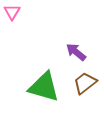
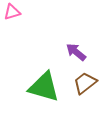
pink triangle: rotated 42 degrees clockwise
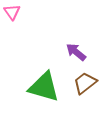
pink triangle: rotated 48 degrees counterclockwise
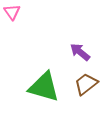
purple arrow: moved 4 px right
brown trapezoid: moved 1 px right, 1 px down
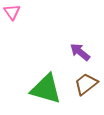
green triangle: moved 2 px right, 2 px down
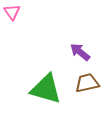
brown trapezoid: moved 1 px right, 1 px up; rotated 25 degrees clockwise
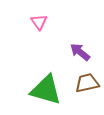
pink triangle: moved 27 px right, 10 px down
green triangle: moved 1 px down
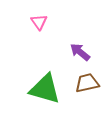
green triangle: moved 1 px left, 1 px up
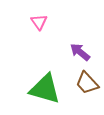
brown trapezoid: rotated 120 degrees counterclockwise
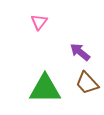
pink triangle: rotated 12 degrees clockwise
green triangle: rotated 16 degrees counterclockwise
